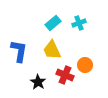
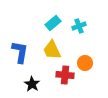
cyan cross: moved 3 px down
blue L-shape: moved 1 px right, 1 px down
orange circle: moved 2 px up
red cross: rotated 18 degrees counterclockwise
black star: moved 6 px left, 2 px down
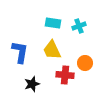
cyan rectangle: rotated 49 degrees clockwise
black star: rotated 21 degrees clockwise
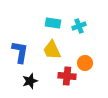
red cross: moved 2 px right, 1 px down
black star: moved 2 px left, 3 px up
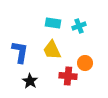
red cross: moved 1 px right
black star: rotated 21 degrees counterclockwise
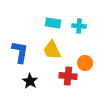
cyan cross: rotated 24 degrees clockwise
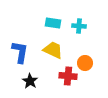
yellow trapezoid: moved 1 px right; rotated 140 degrees clockwise
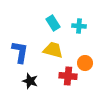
cyan rectangle: rotated 49 degrees clockwise
yellow trapezoid: rotated 10 degrees counterclockwise
black star: rotated 14 degrees counterclockwise
